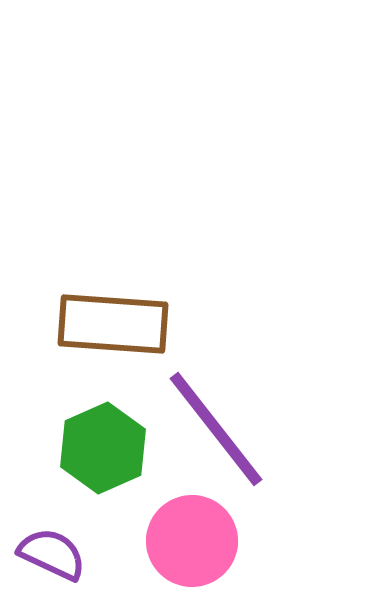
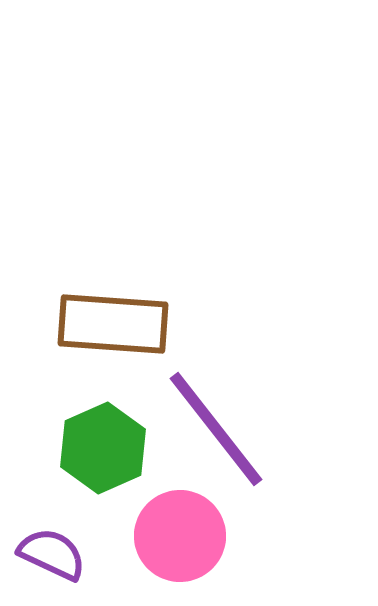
pink circle: moved 12 px left, 5 px up
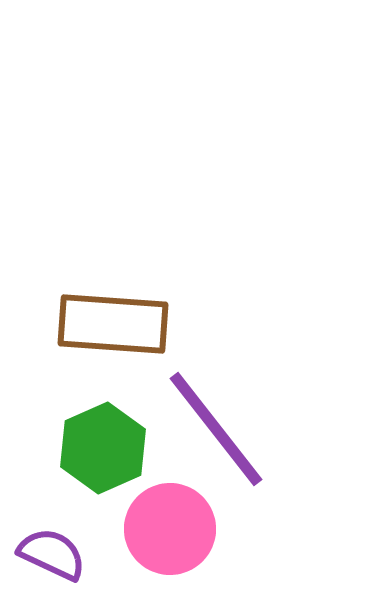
pink circle: moved 10 px left, 7 px up
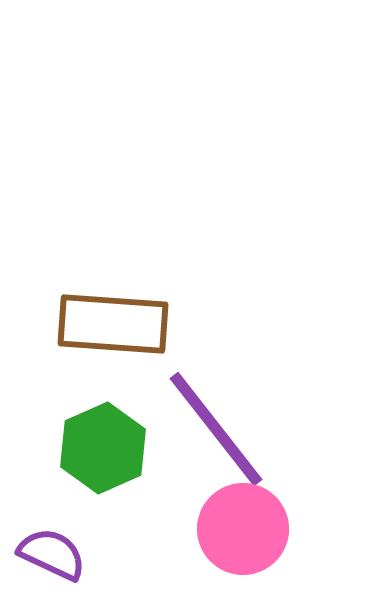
pink circle: moved 73 px right
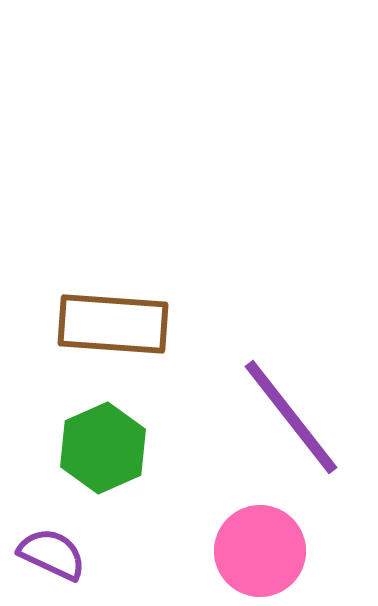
purple line: moved 75 px right, 12 px up
pink circle: moved 17 px right, 22 px down
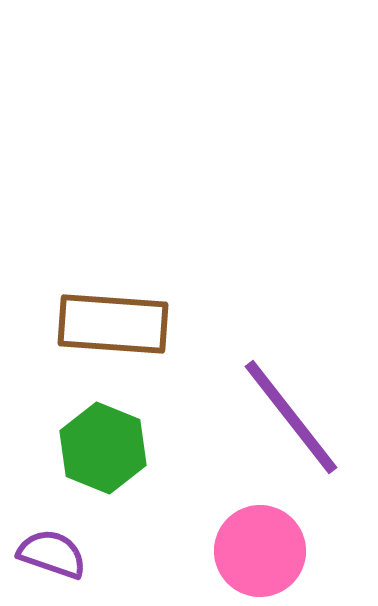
green hexagon: rotated 14 degrees counterclockwise
purple semicircle: rotated 6 degrees counterclockwise
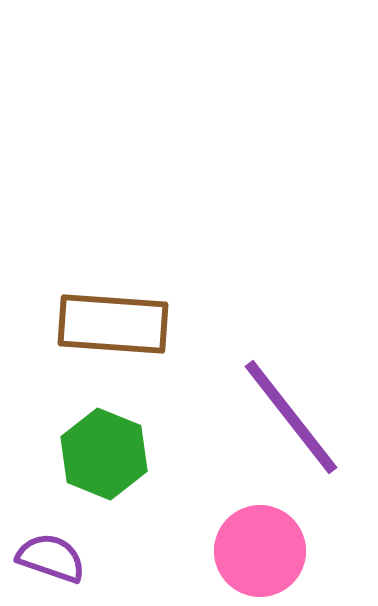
green hexagon: moved 1 px right, 6 px down
purple semicircle: moved 1 px left, 4 px down
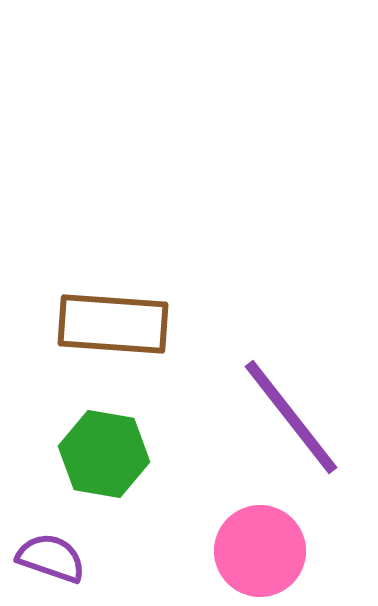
green hexagon: rotated 12 degrees counterclockwise
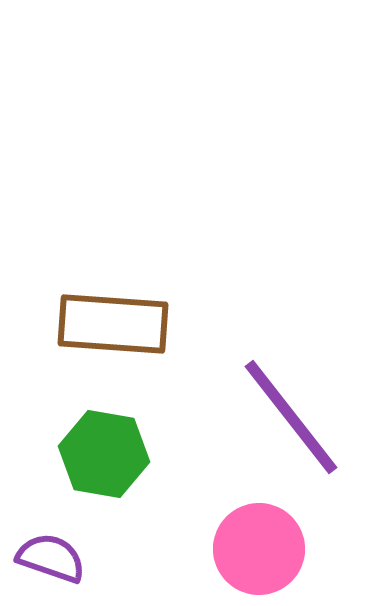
pink circle: moved 1 px left, 2 px up
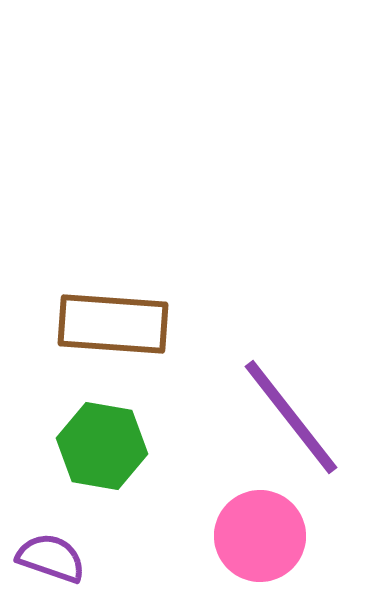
green hexagon: moved 2 px left, 8 px up
pink circle: moved 1 px right, 13 px up
